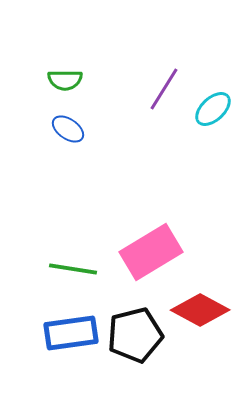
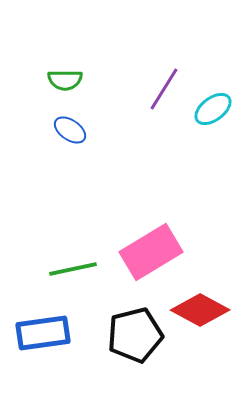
cyan ellipse: rotated 6 degrees clockwise
blue ellipse: moved 2 px right, 1 px down
green line: rotated 21 degrees counterclockwise
blue rectangle: moved 28 px left
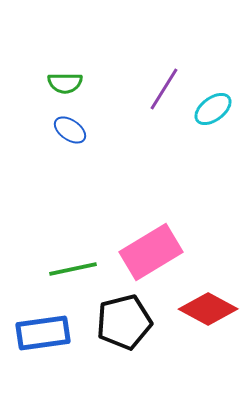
green semicircle: moved 3 px down
red diamond: moved 8 px right, 1 px up
black pentagon: moved 11 px left, 13 px up
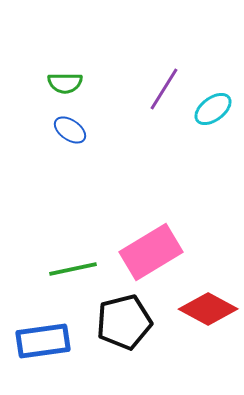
blue rectangle: moved 8 px down
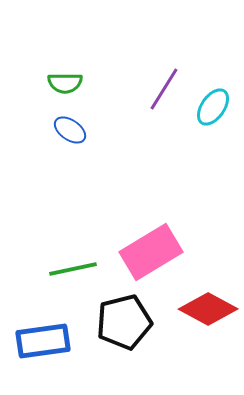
cyan ellipse: moved 2 px up; rotated 18 degrees counterclockwise
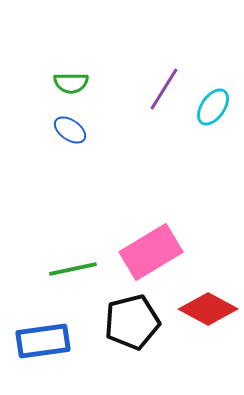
green semicircle: moved 6 px right
black pentagon: moved 8 px right
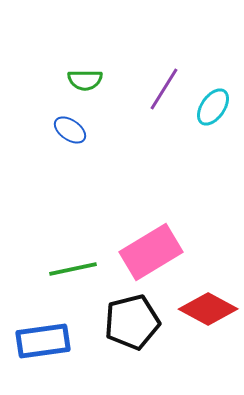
green semicircle: moved 14 px right, 3 px up
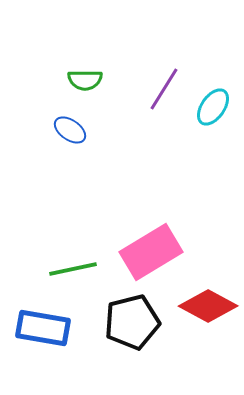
red diamond: moved 3 px up
blue rectangle: moved 13 px up; rotated 18 degrees clockwise
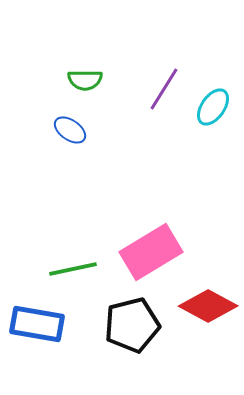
black pentagon: moved 3 px down
blue rectangle: moved 6 px left, 4 px up
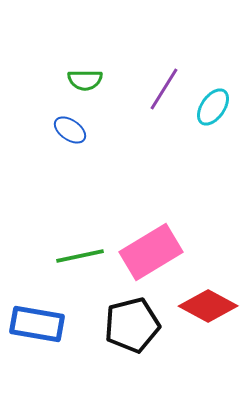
green line: moved 7 px right, 13 px up
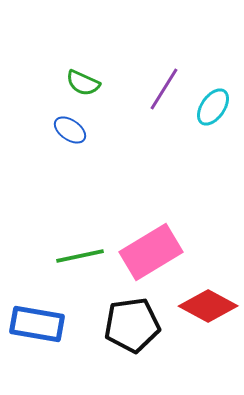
green semicircle: moved 2 px left, 3 px down; rotated 24 degrees clockwise
black pentagon: rotated 6 degrees clockwise
